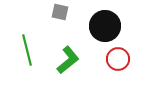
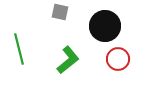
green line: moved 8 px left, 1 px up
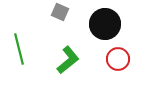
gray square: rotated 12 degrees clockwise
black circle: moved 2 px up
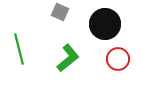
green L-shape: moved 2 px up
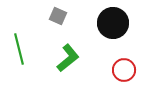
gray square: moved 2 px left, 4 px down
black circle: moved 8 px right, 1 px up
red circle: moved 6 px right, 11 px down
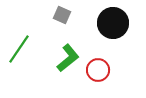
gray square: moved 4 px right, 1 px up
green line: rotated 48 degrees clockwise
red circle: moved 26 px left
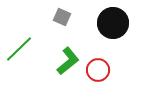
gray square: moved 2 px down
green line: rotated 12 degrees clockwise
green L-shape: moved 3 px down
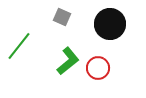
black circle: moved 3 px left, 1 px down
green line: moved 3 px up; rotated 8 degrees counterclockwise
red circle: moved 2 px up
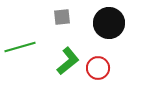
gray square: rotated 30 degrees counterclockwise
black circle: moved 1 px left, 1 px up
green line: moved 1 px right, 1 px down; rotated 36 degrees clockwise
